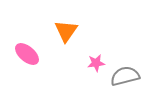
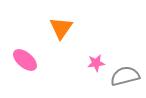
orange triangle: moved 5 px left, 3 px up
pink ellipse: moved 2 px left, 6 px down
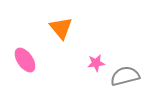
orange triangle: rotated 15 degrees counterclockwise
pink ellipse: rotated 15 degrees clockwise
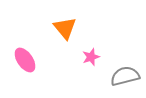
orange triangle: moved 4 px right
pink star: moved 5 px left, 6 px up; rotated 12 degrees counterclockwise
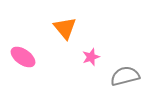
pink ellipse: moved 2 px left, 3 px up; rotated 20 degrees counterclockwise
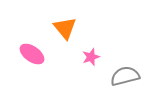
pink ellipse: moved 9 px right, 3 px up
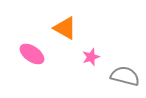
orange triangle: rotated 20 degrees counterclockwise
gray semicircle: rotated 28 degrees clockwise
